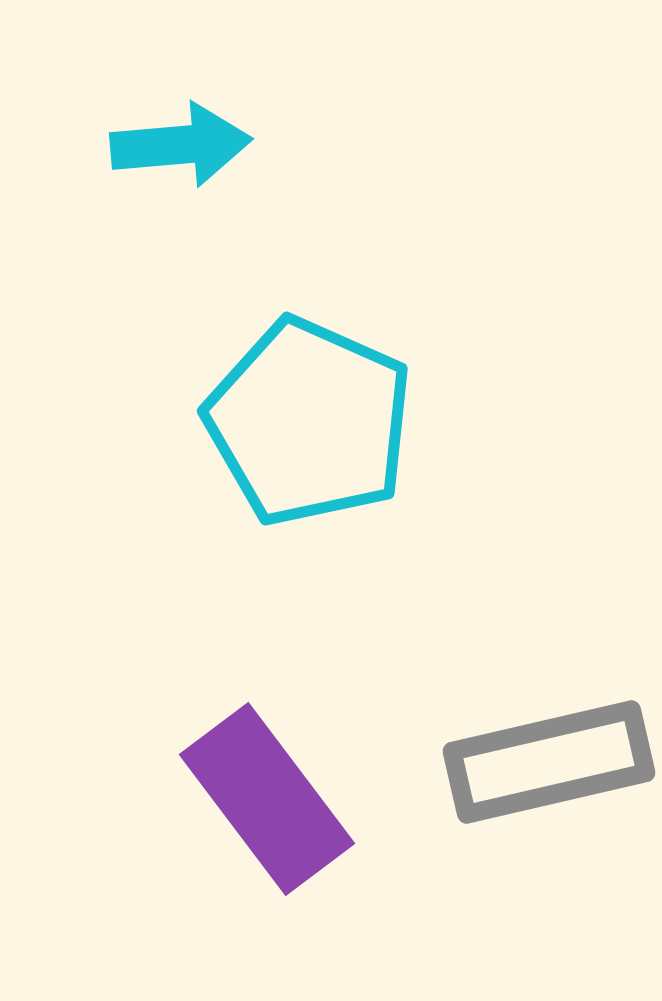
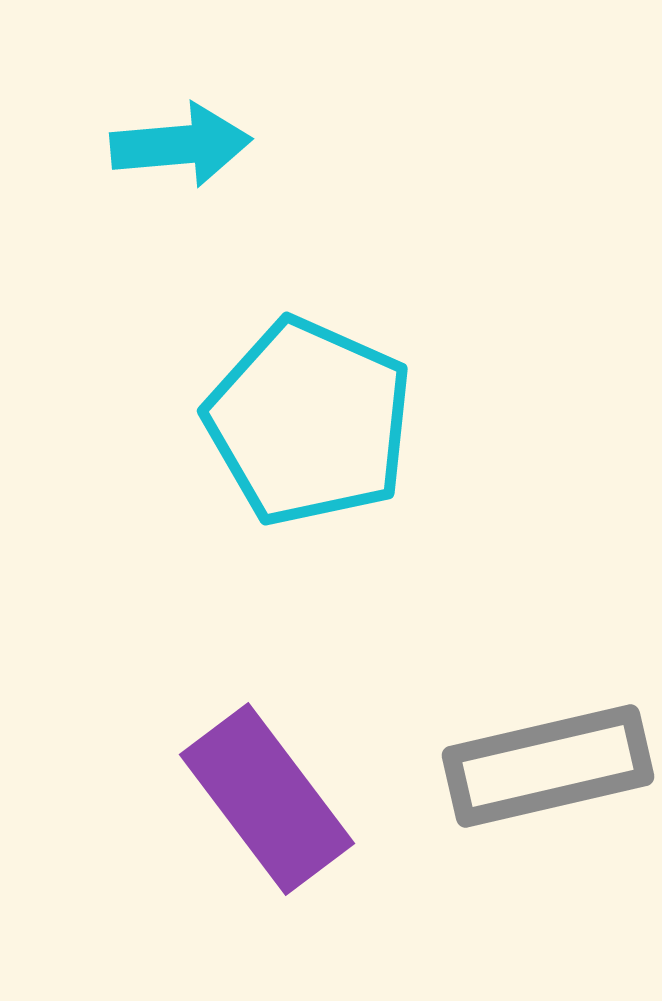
gray rectangle: moved 1 px left, 4 px down
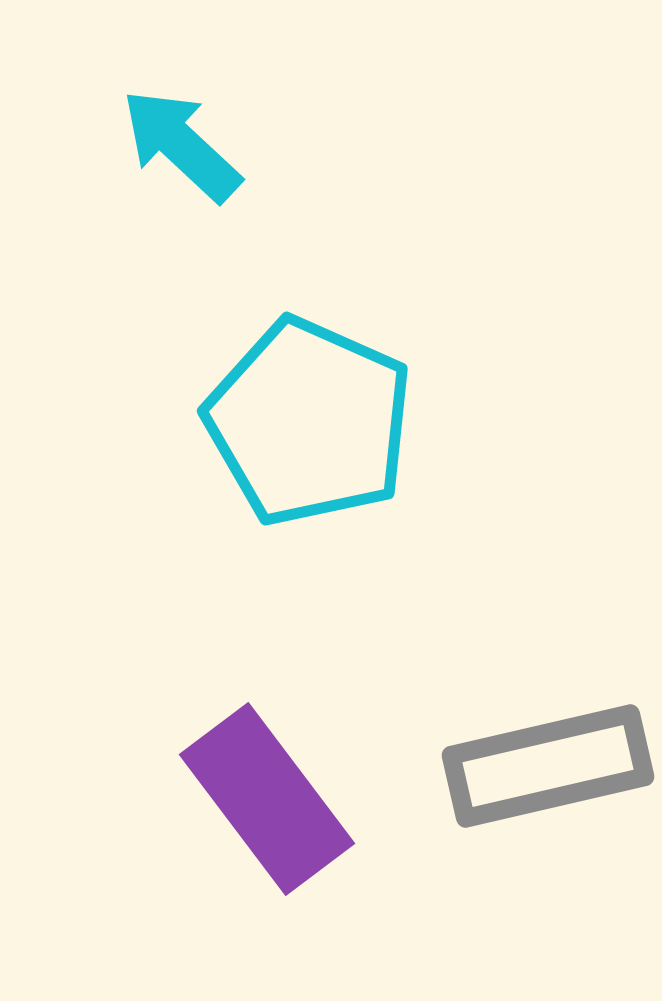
cyan arrow: rotated 132 degrees counterclockwise
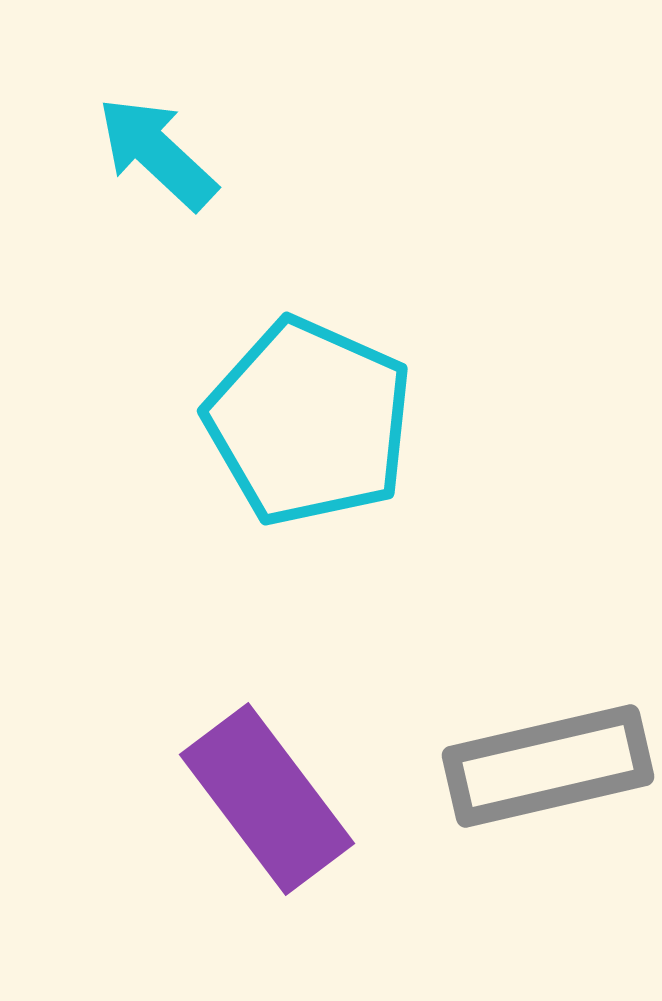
cyan arrow: moved 24 px left, 8 px down
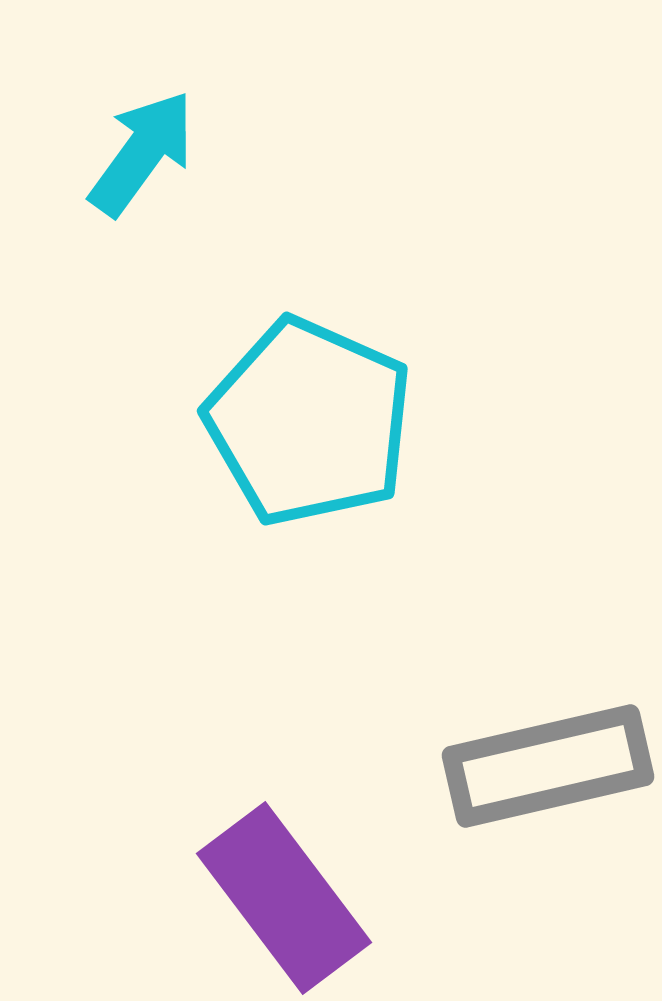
cyan arrow: moved 15 px left; rotated 83 degrees clockwise
purple rectangle: moved 17 px right, 99 px down
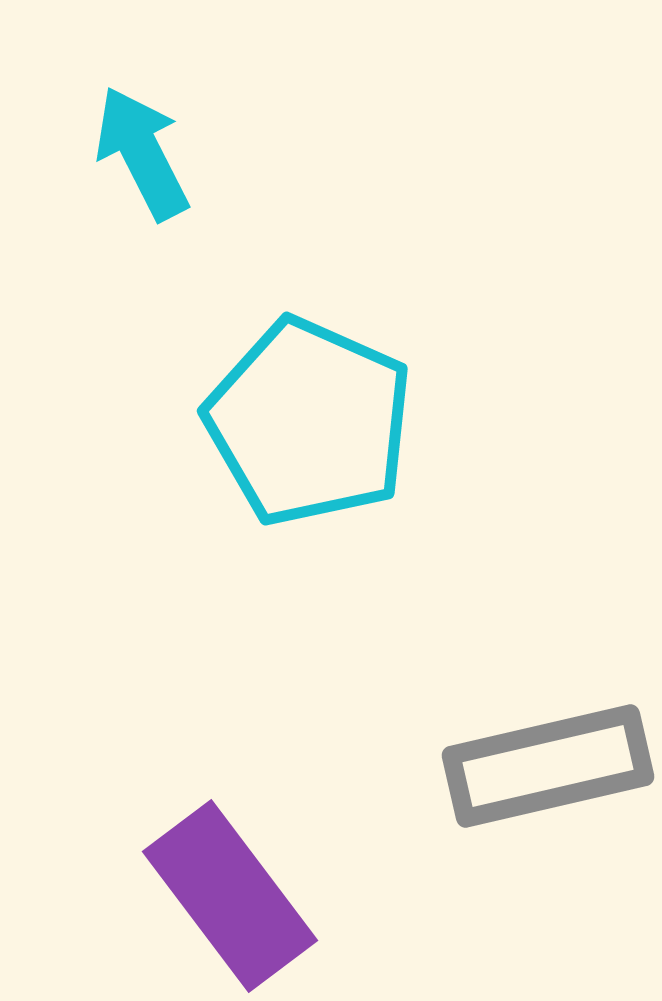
cyan arrow: rotated 63 degrees counterclockwise
purple rectangle: moved 54 px left, 2 px up
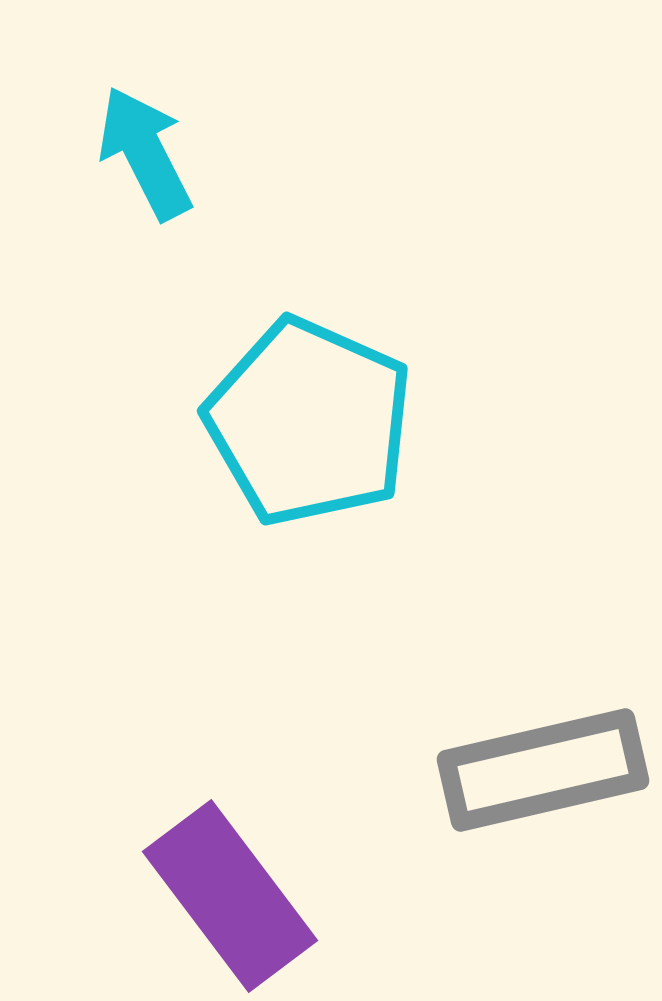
cyan arrow: moved 3 px right
gray rectangle: moved 5 px left, 4 px down
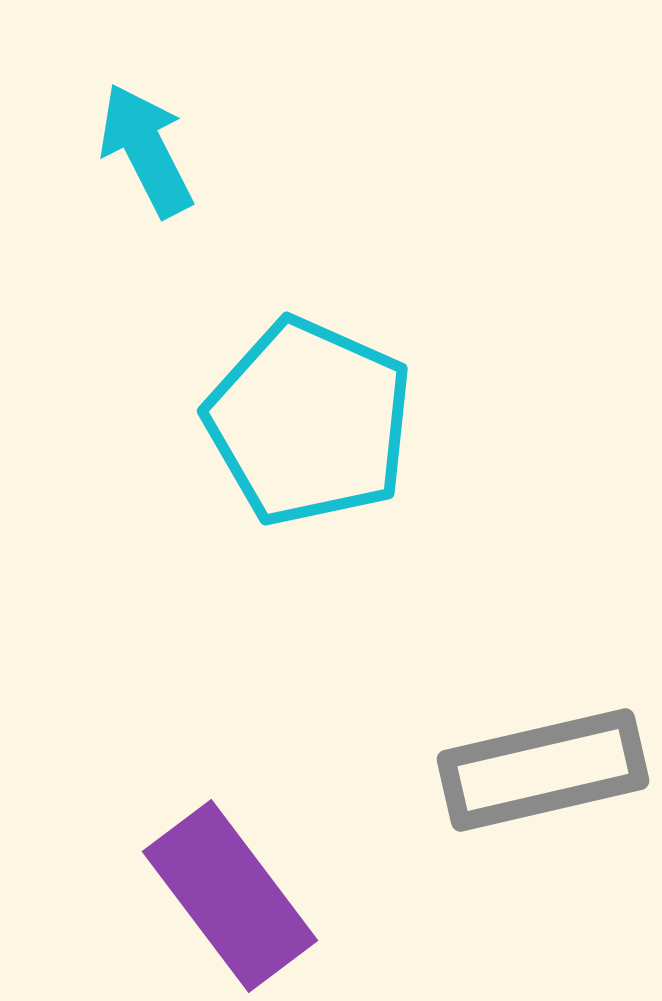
cyan arrow: moved 1 px right, 3 px up
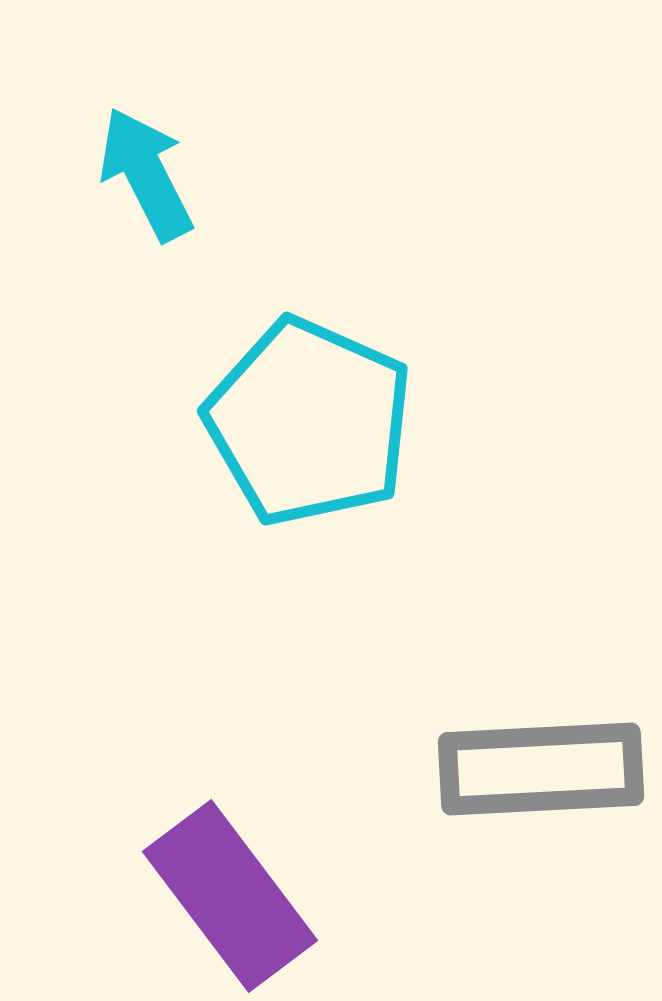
cyan arrow: moved 24 px down
gray rectangle: moved 2 px left, 1 px up; rotated 10 degrees clockwise
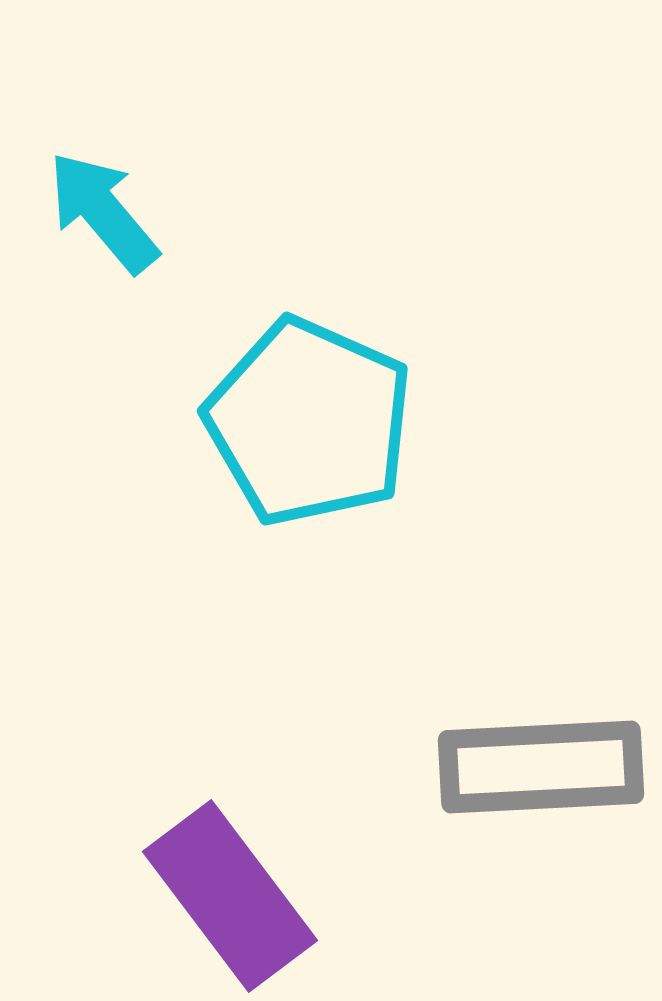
cyan arrow: moved 43 px left, 38 px down; rotated 13 degrees counterclockwise
gray rectangle: moved 2 px up
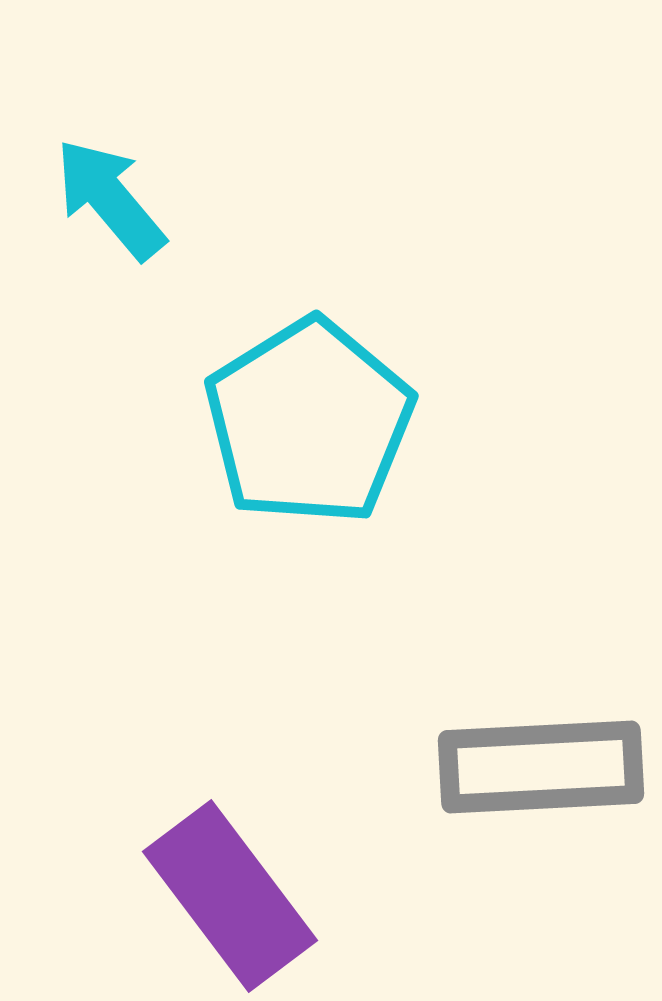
cyan arrow: moved 7 px right, 13 px up
cyan pentagon: rotated 16 degrees clockwise
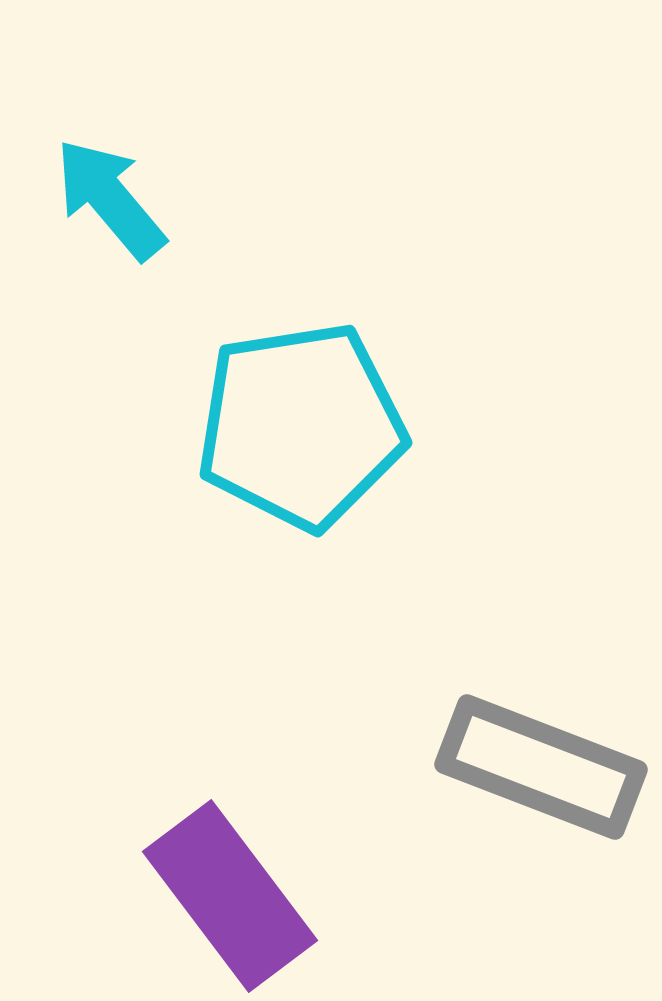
cyan pentagon: moved 8 px left, 4 px down; rotated 23 degrees clockwise
gray rectangle: rotated 24 degrees clockwise
